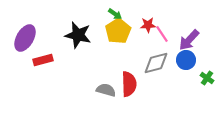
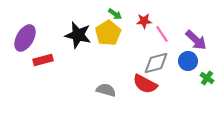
red star: moved 4 px left, 4 px up
yellow pentagon: moved 10 px left, 2 px down
purple arrow: moved 7 px right; rotated 90 degrees counterclockwise
blue circle: moved 2 px right, 1 px down
red semicircle: moved 16 px right; rotated 120 degrees clockwise
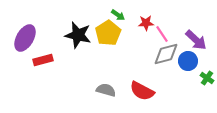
green arrow: moved 3 px right, 1 px down
red star: moved 2 px right, 2 px down
gray diamond: moved 10 px right, 9 px up
red semicircle: moved 3 px left, 7 px down
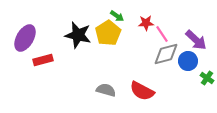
green arrow: moved 1 px left, 1 px down
